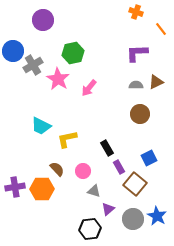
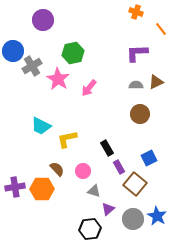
gray cross: moved 1 px left, 1 px down
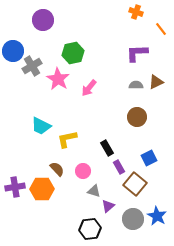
brown circle: moved 3 px left, 3 px down
purple triangle: moved 3 px up
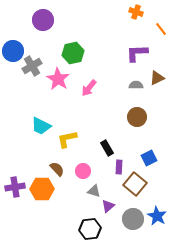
brown triangle: moved 1 px right, 4 px up
purple rectangle: rotated 32 degrees clockwise
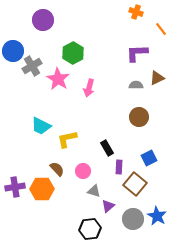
green hexagon: rotated 15 degrees counterclockwise
pink arrow: rotated 24 degrees counterclockwise
brown circle: moved 2 px right
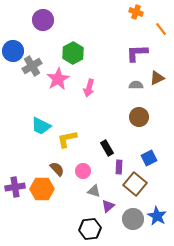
pink star: rotated 10 degrees clockwise
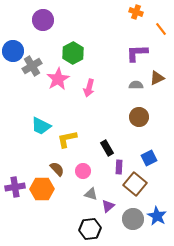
gray triangle: moved 3 px left, 3 px down
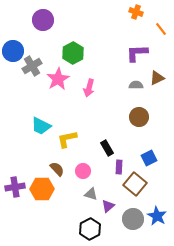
black hexagon: rotated 20 degrees counterclockwise
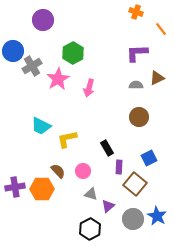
brown semicircle: moved 1 px right, 2 px down
